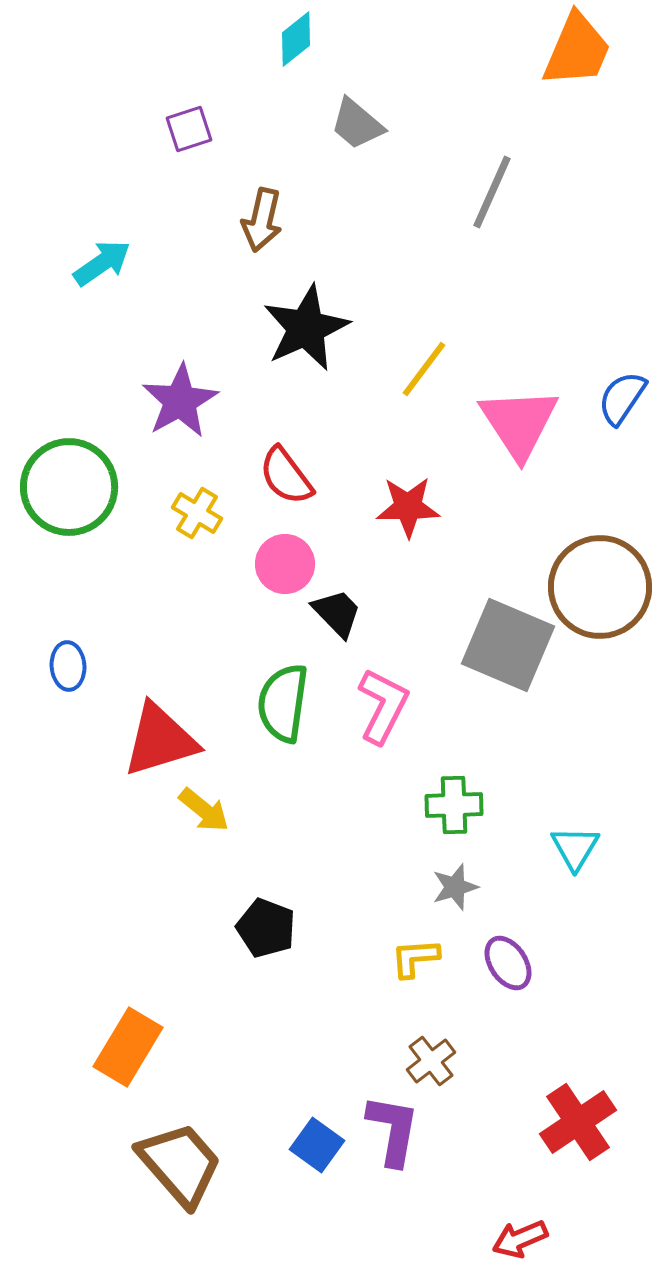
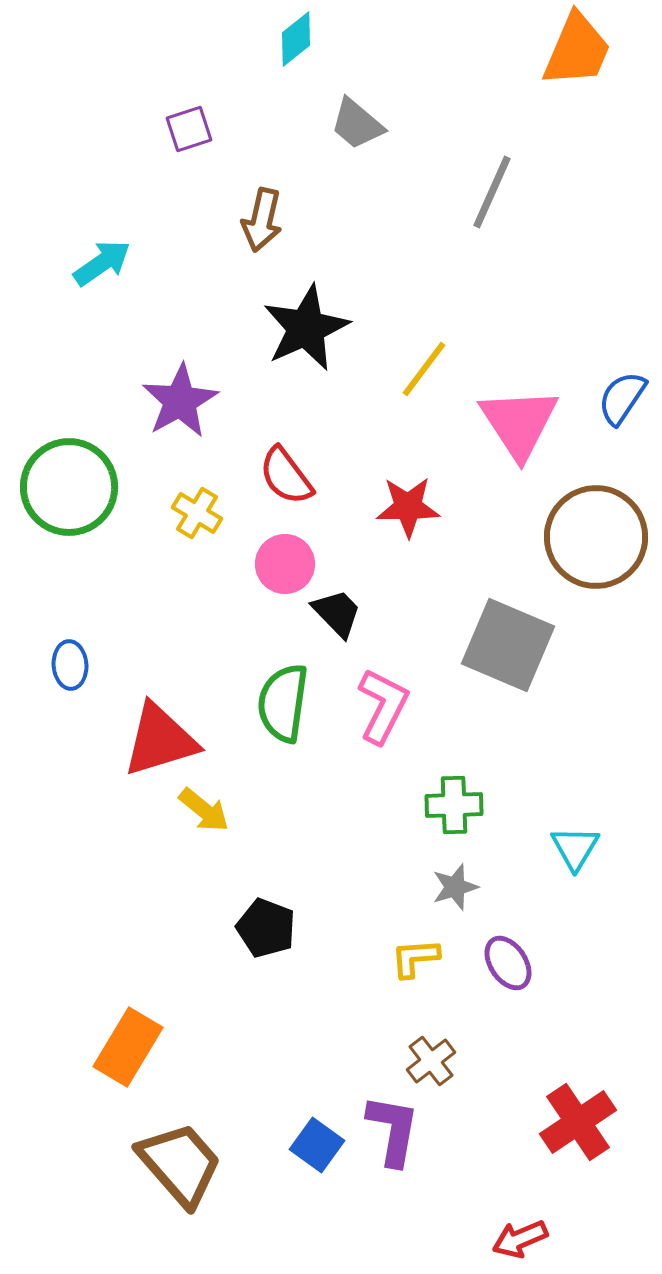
brown circle: moved 4 px left, 50 px up
blue ellipse: moved 2 px right, 1 px up
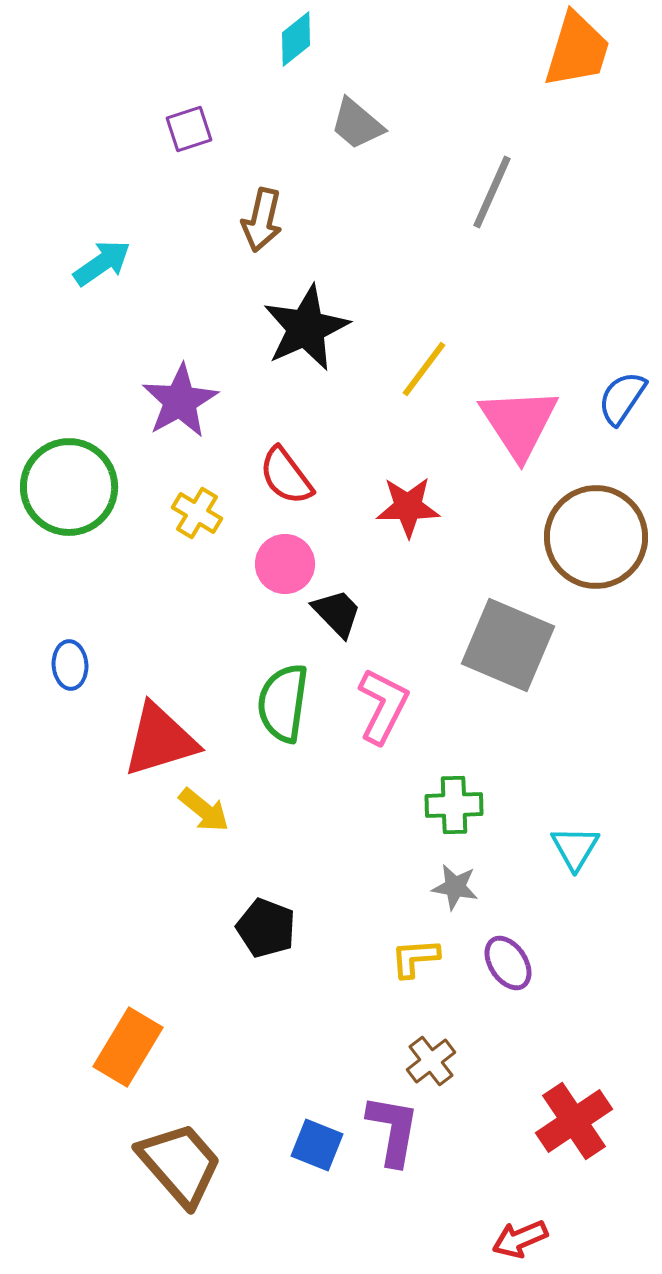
orange trapezoid: rotated 6 degrees counterclockwise
gray star: rotated 27 degrees clockwise
red cross: moved 4 px left, 1 px up
blue square: rotated 14 degrees counterclockwise
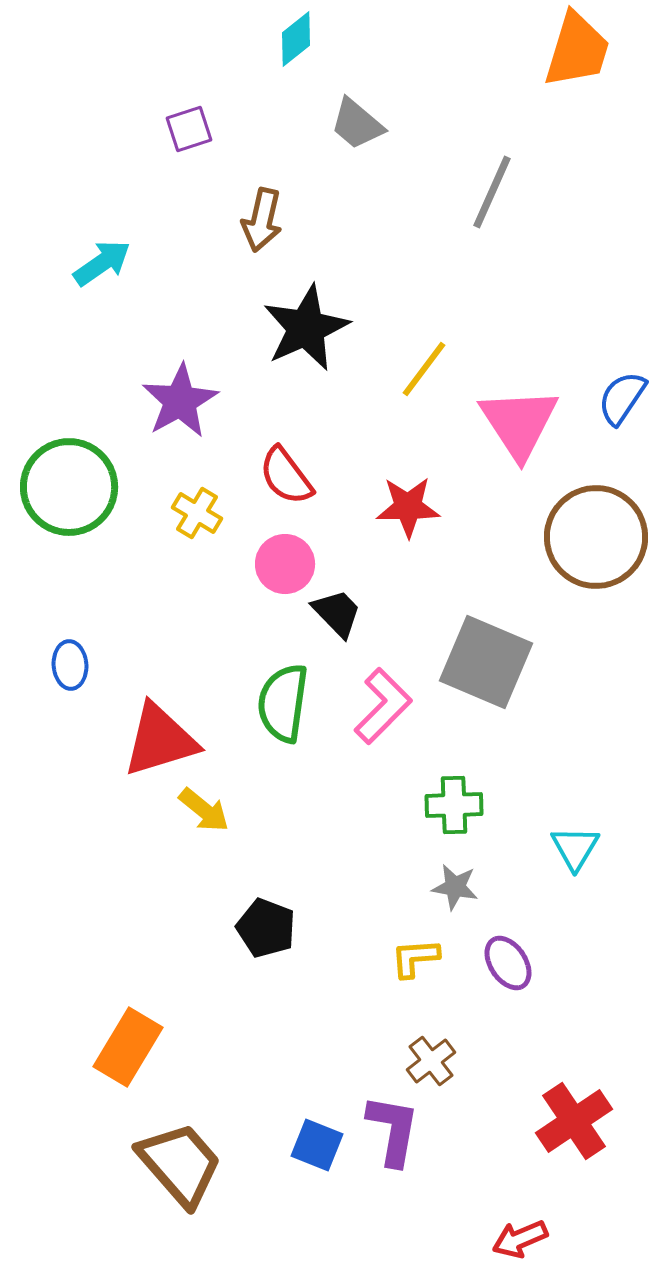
gray square: moved 22 px left, 17 px down
pink L-shape: rotated 18 degrees clockwise
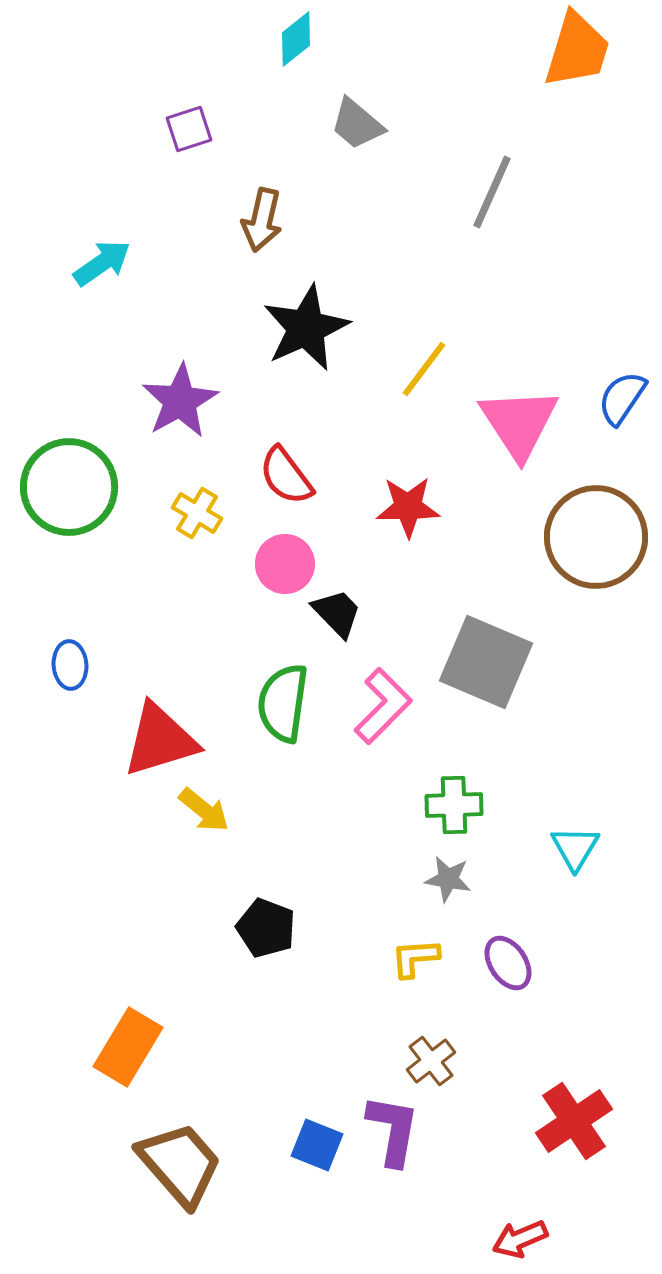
gray star: moved 7 px left, 8 px up
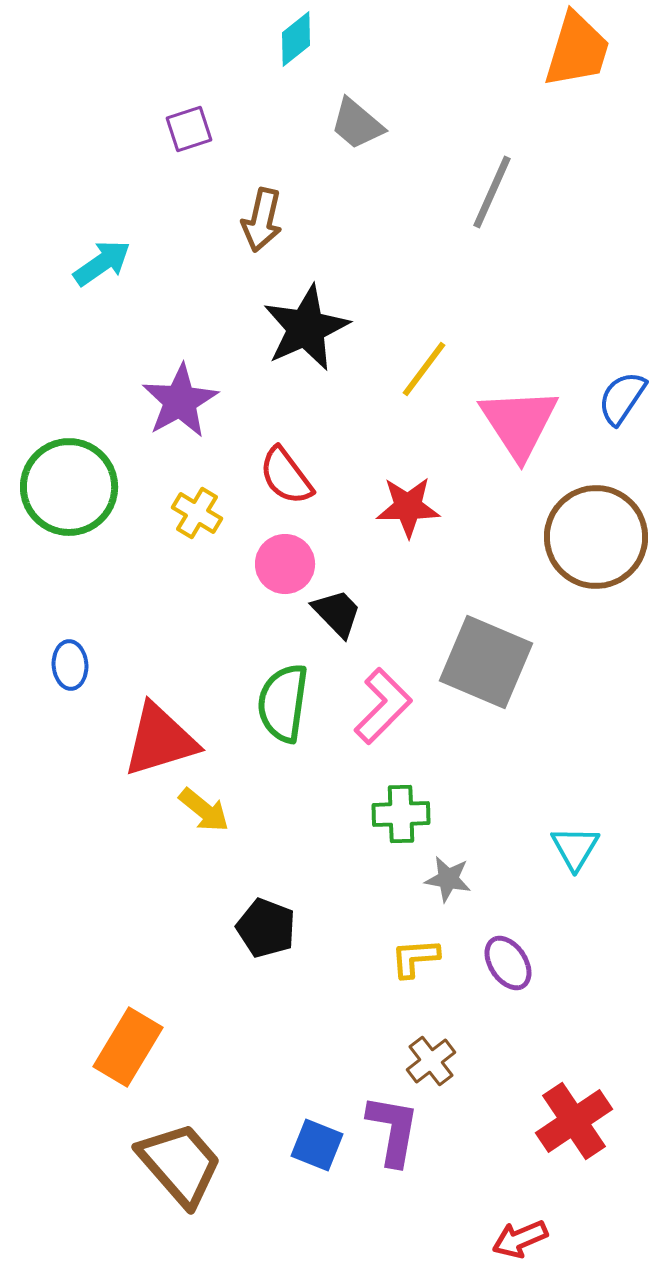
green cross: moved 53 px left, 9 px down
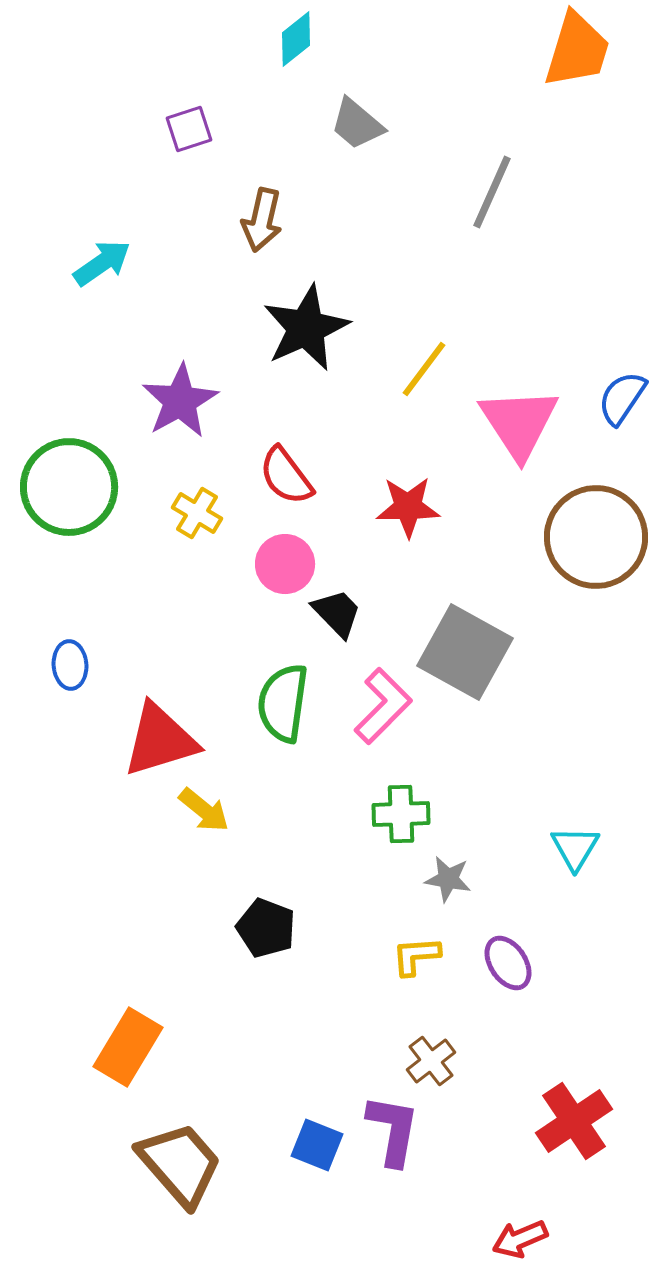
gray square: moved 21 px left, 10 px up; rotated 6 degrees clockwise
yellow L-shape: moved 1 px right, 2 px up
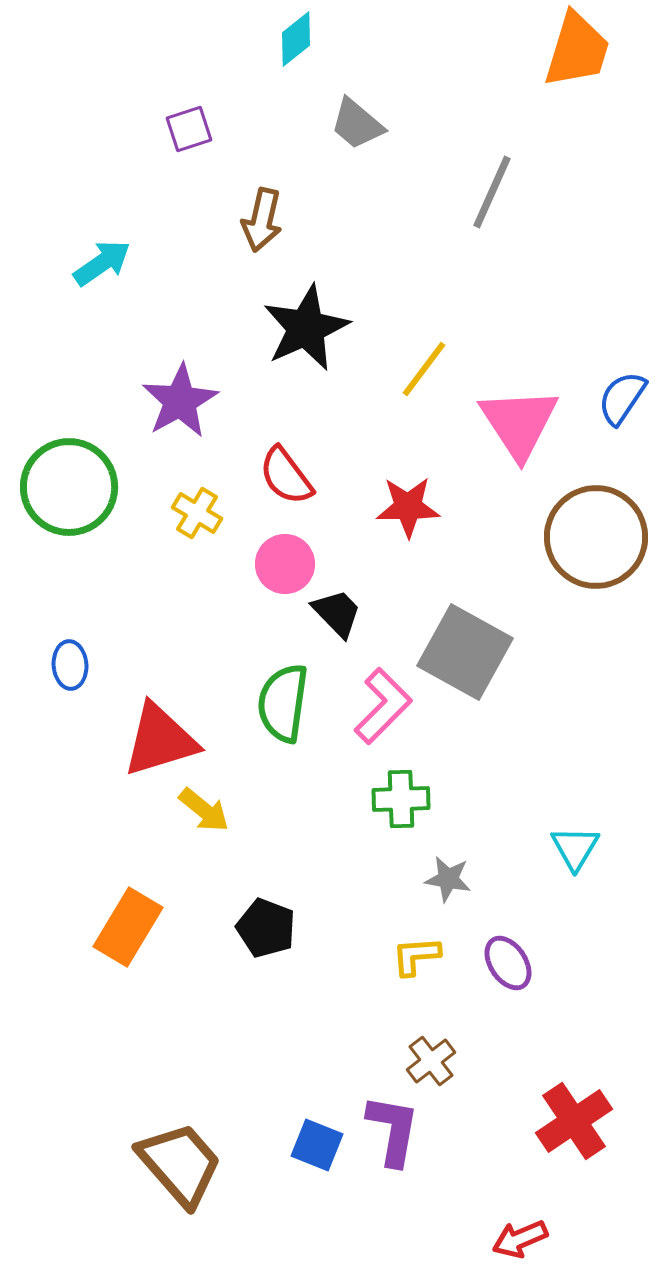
green cross: moved 15 px up
orange rectangle: moved 120 px up
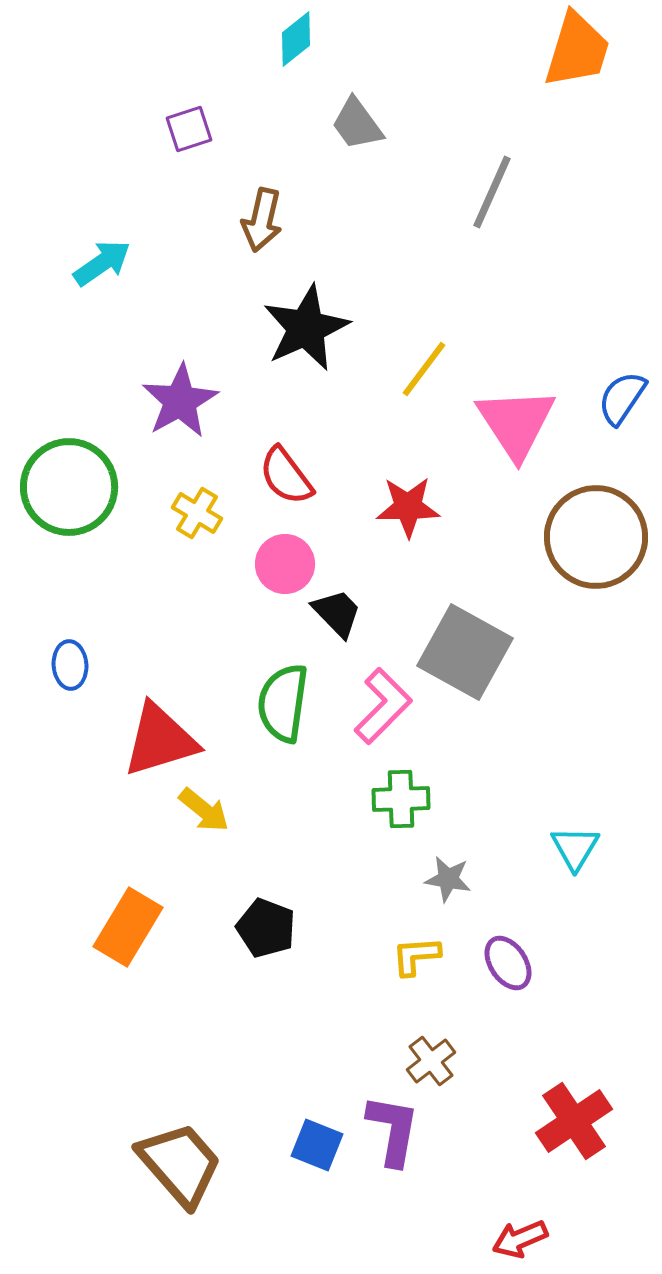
gray trapezoid: rotated 14 degrees clockwise
pink triangle: moved 3 px left
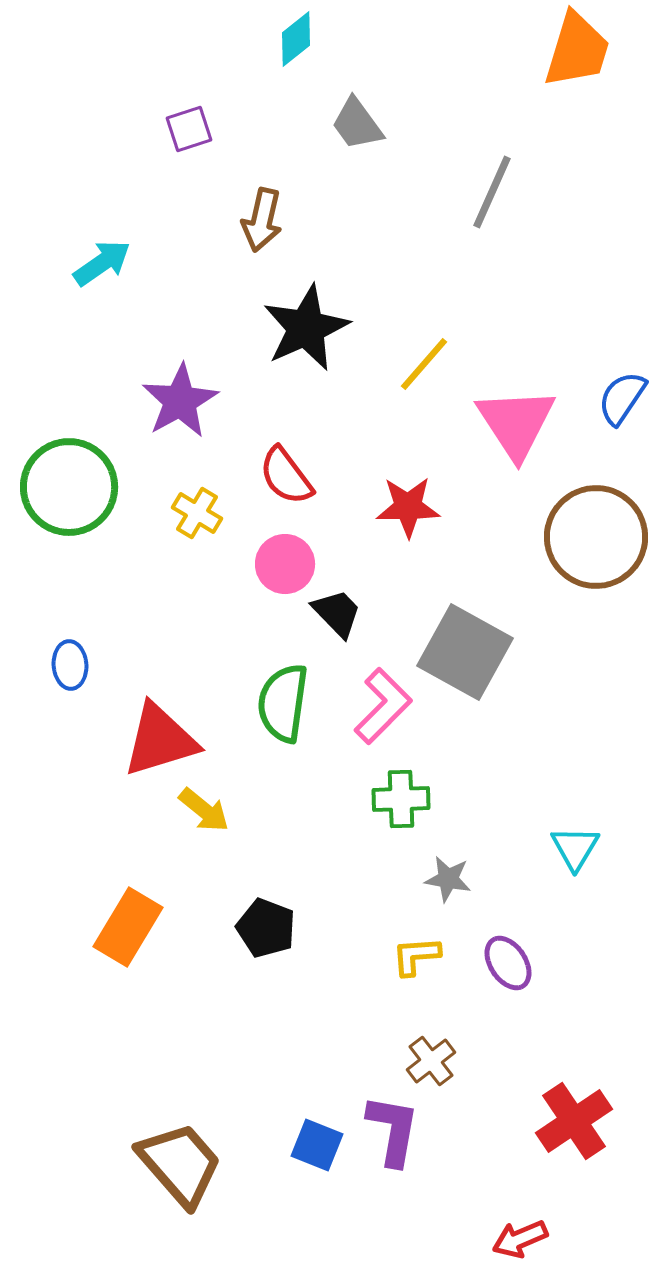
yellow line: moved 5 px up; rotated 4 degrees clockwise
